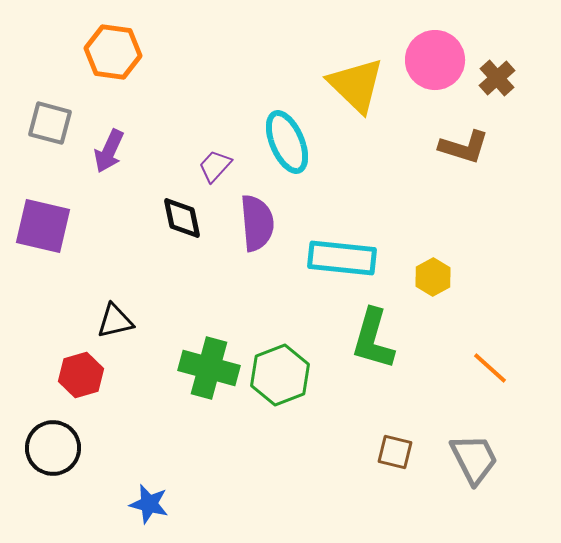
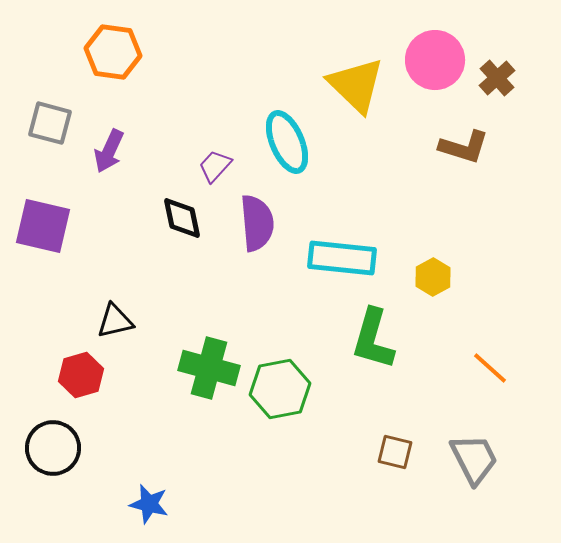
green hexagon: moved 14 px down; rotated 10 degrees clockwise
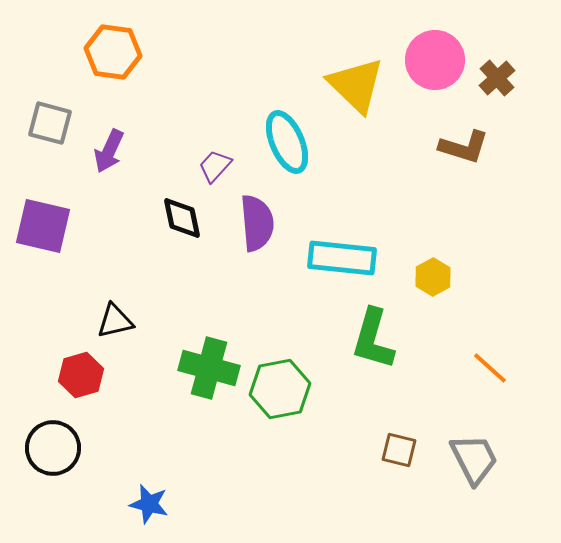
brown square: moved 4 px right, 2 px up
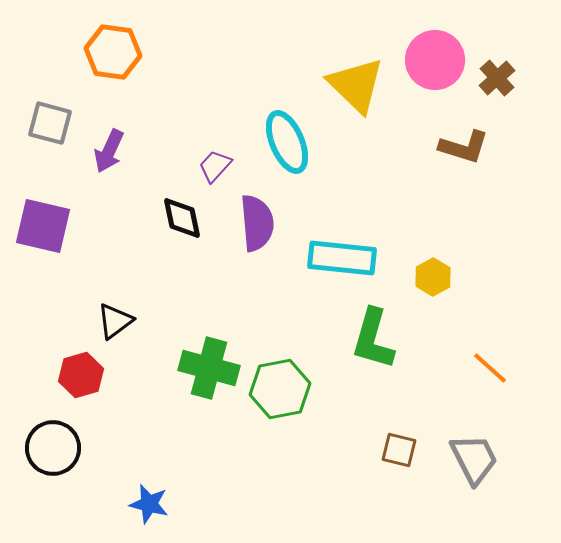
black triangle: rotated 24 degrees counterclockwise
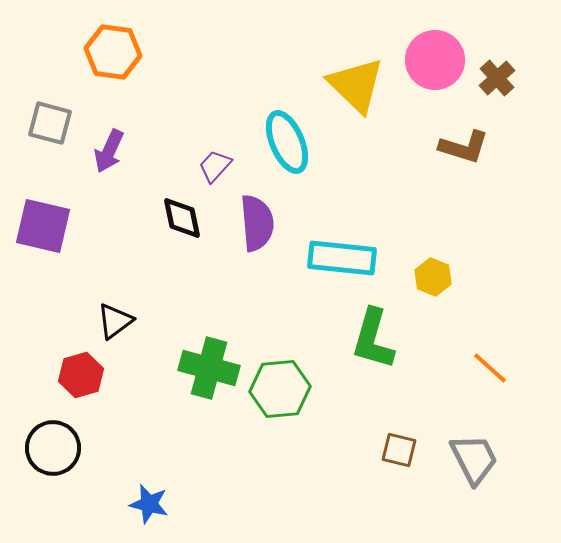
yellow hexagon: rotated 9 degrees counterclockwise
green hexagon: rotated 6 degrees clockwise
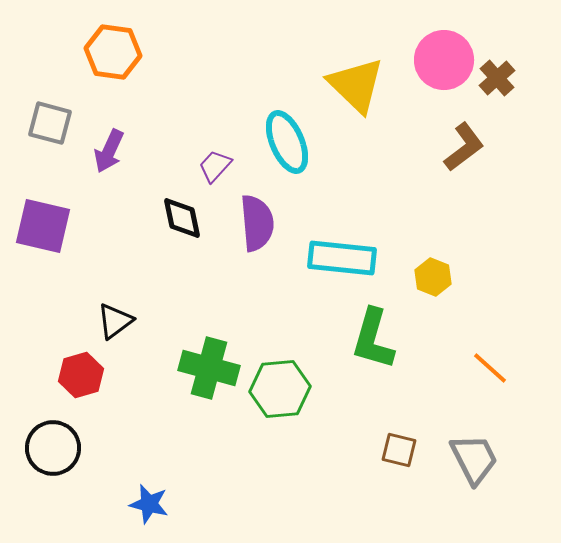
pink circle: moved 9 px right
brown L-shape: rotated 54 degrees counterclockwise
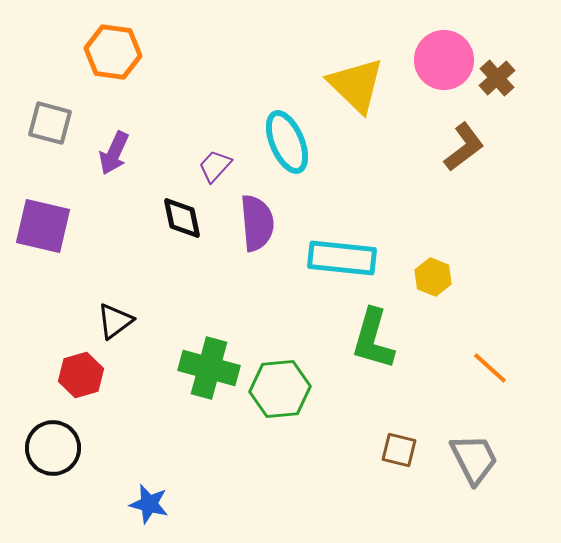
purple arrow: moved 5 px right, 2 px down
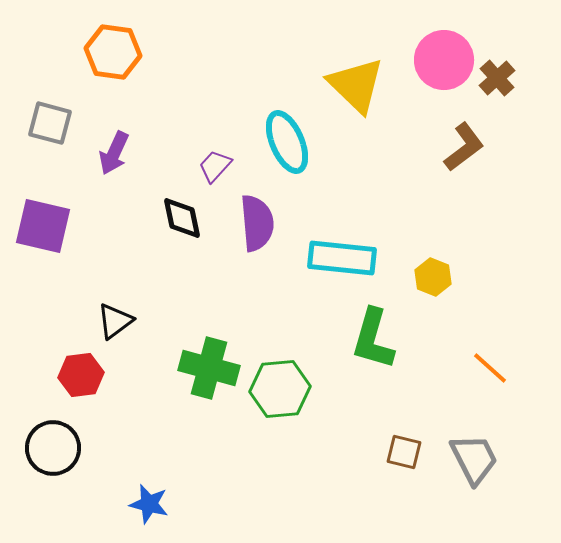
red hexagon: rotated 9 degrees clockwise
brown square: moved 5 px right, 2 px down
